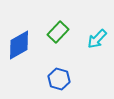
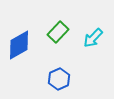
cyan arrow: moved 4 px left, 1 px up
blue hexagon: rotated 20 degrees clockwise
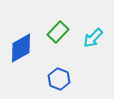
blue diamond: moved 2 px right, 3 px down
blue hexagon: rotated 15 degrees counterclockwise
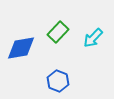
blue diamond: rotated 20 degrees clockwise
blue hexagon: moved 1 px left, 2 px down
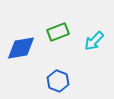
green rectangle: rotated 25 degrees clockwise
cyan arrow: moved 1 px right, 3 px down
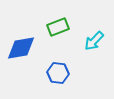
green rectangle: moved 5 px up
blue hexagon: moved 8 px up; rotated 15 degrees counterclockwise
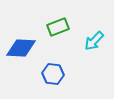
blue diamond: rotated 12 degrees clockwise
blue hexagon: moved 5 px left, 1 px down
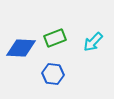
green rectangle: moved 3 px left, 11 px down
cyan arrow: moved 1 px left, 1 px down
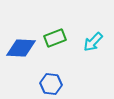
blue hexagon: moved 2 px left, 10 px down
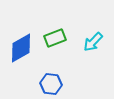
blue diamond: rotated 32 degrees counterclockwise
